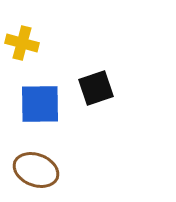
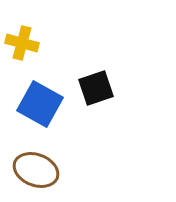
blue square: rotated 30 degrees clockwise
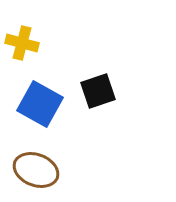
black square: moved 2 px right, 3 px down
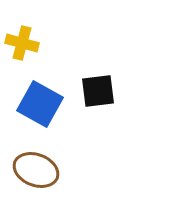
black square: rotated 12 degrees clockwise
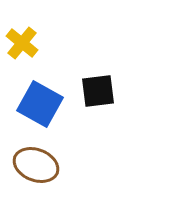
yellow cross: rotated 24 degrees clockwise
brown ellipse: moved 5 px up
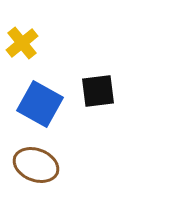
yellow cross: rotated 12 degrees clockwise
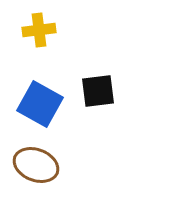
yellow cross: moved 17 px right, 13 px up; rotated 32 degrees clockwise
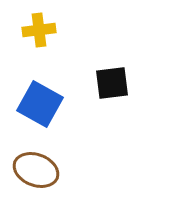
black square: moved 14 px right, 8 px up
brown ellipse: moved 5 px down
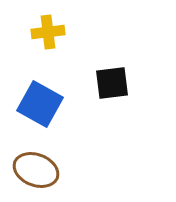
yellow cross: moved 9 px right, 2 px down
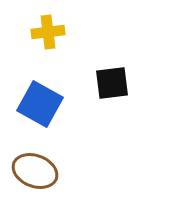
brown ellipse: moved 1 px left, 1 px down
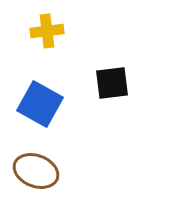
yellow cross: moved 1 px left, 1 px up
brown ellipse: moved 1 px right
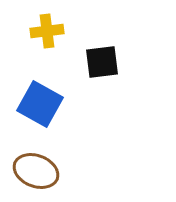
black square: moved 10 px left, 21 px up
